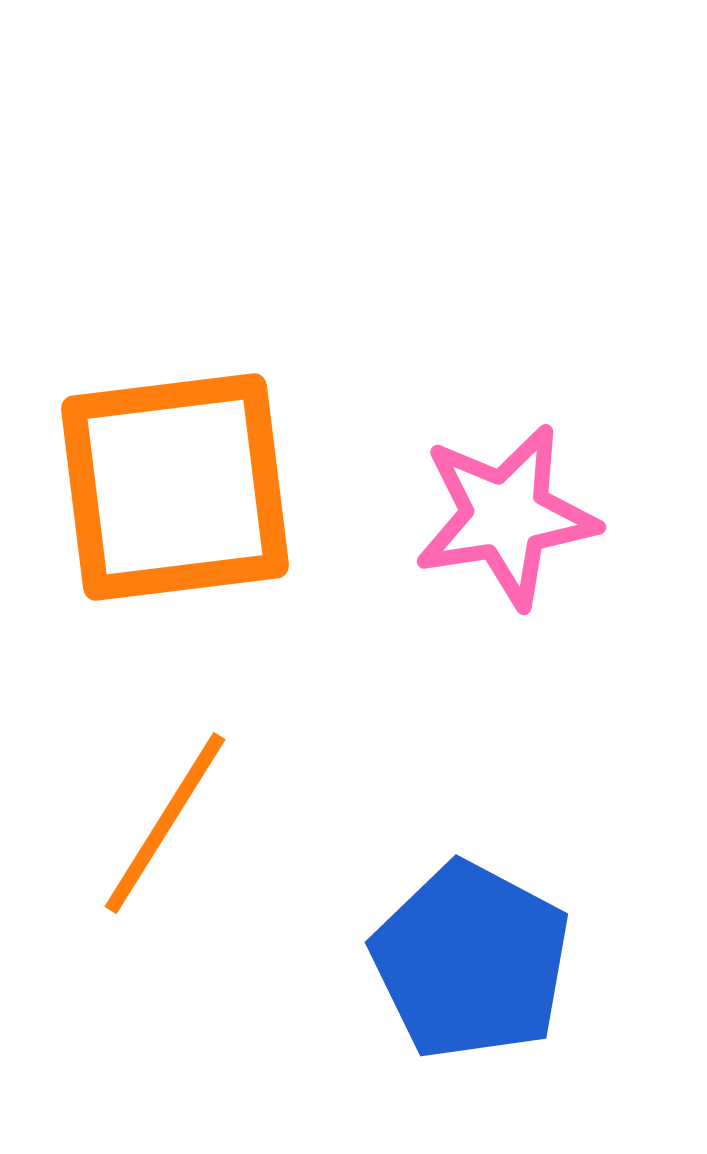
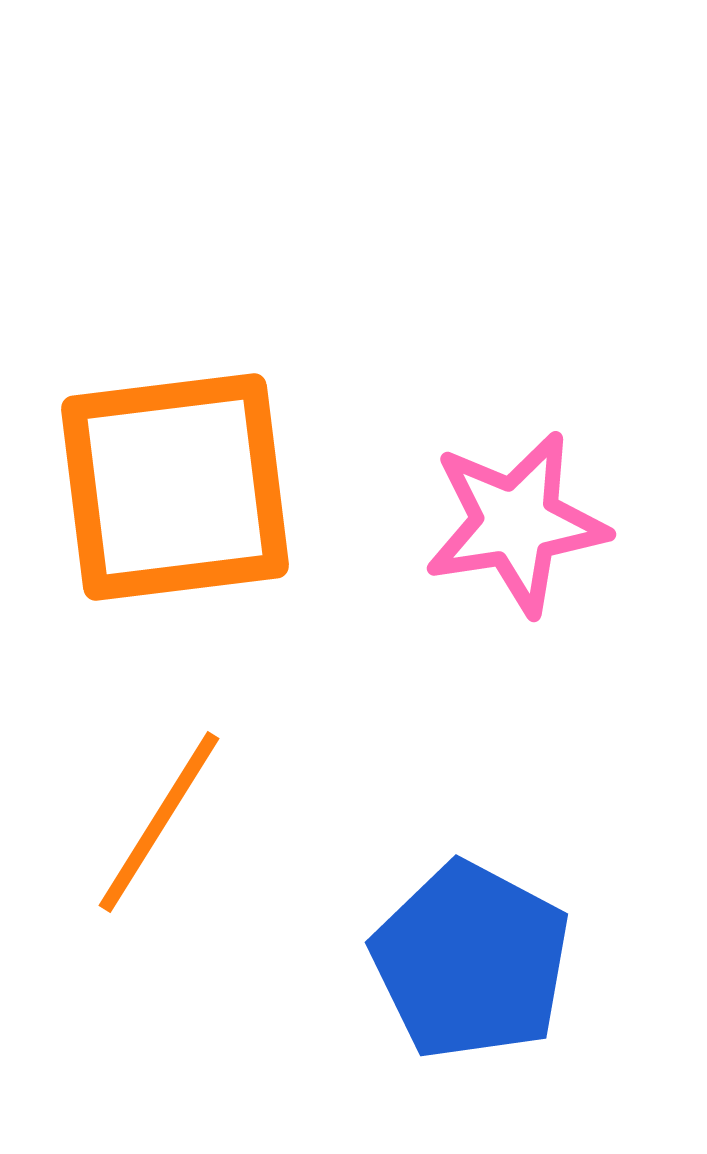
pink star: moved 10 px right, 7 px down
orange line: moved 6 px left, 1 px up
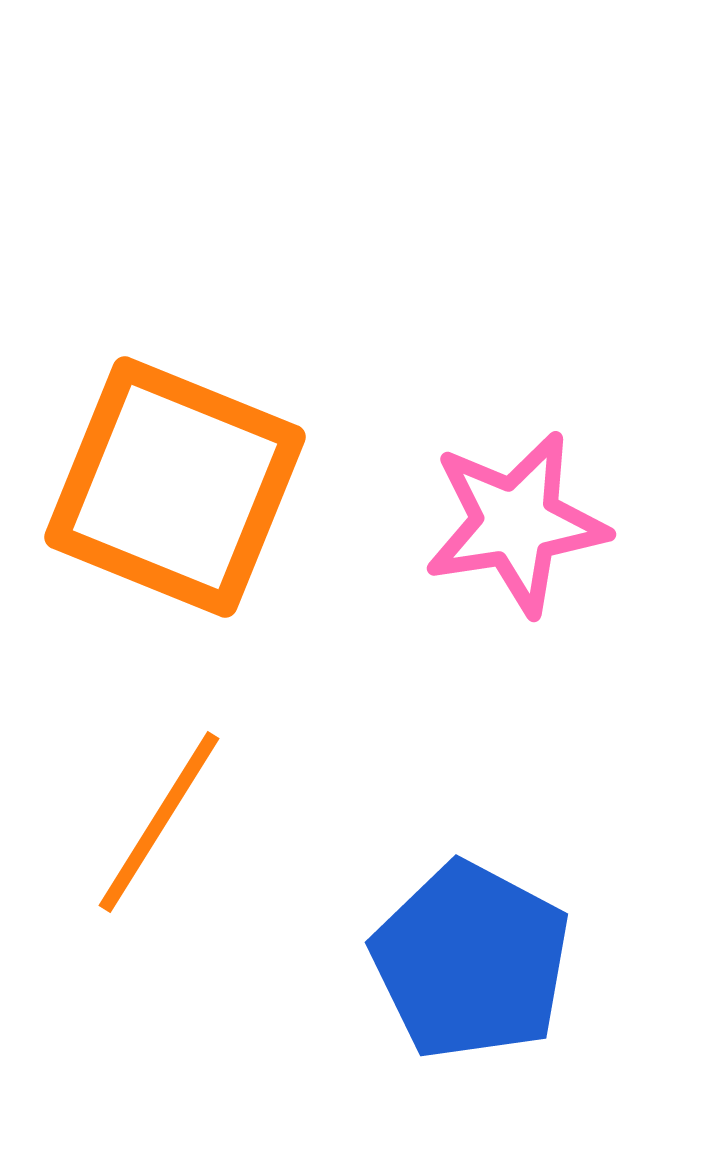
orange square: rotated 29 degrees clockwise
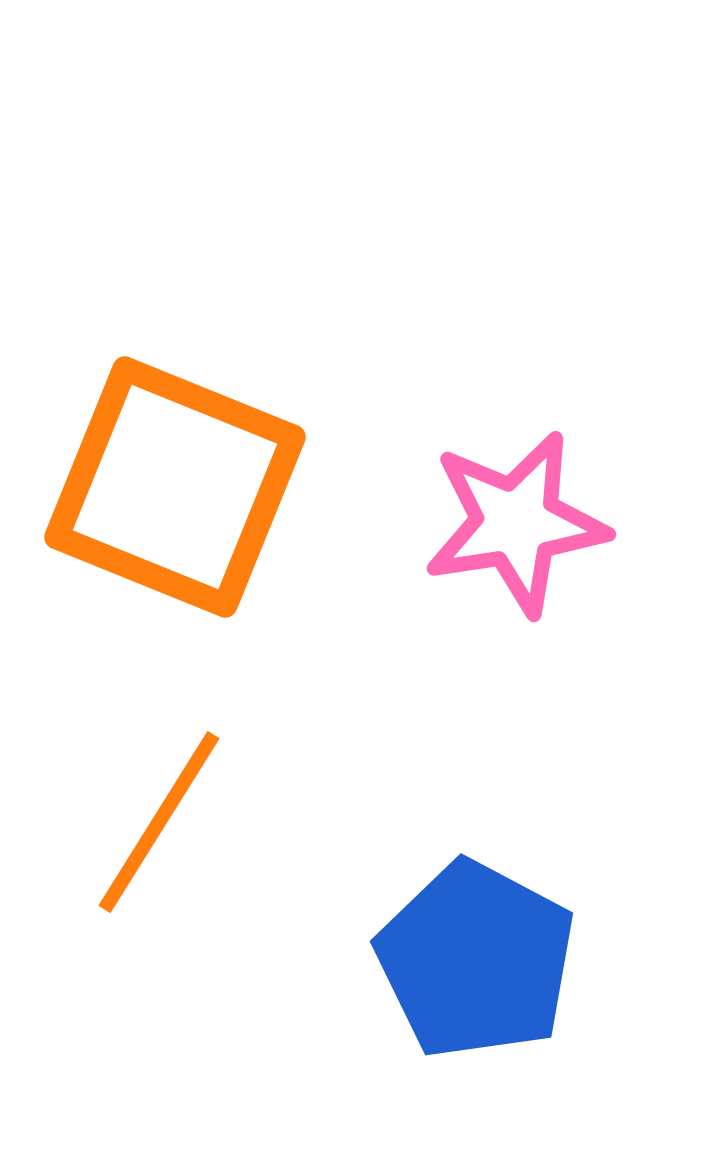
blue pentagon: moved 5 px right, 1 px up
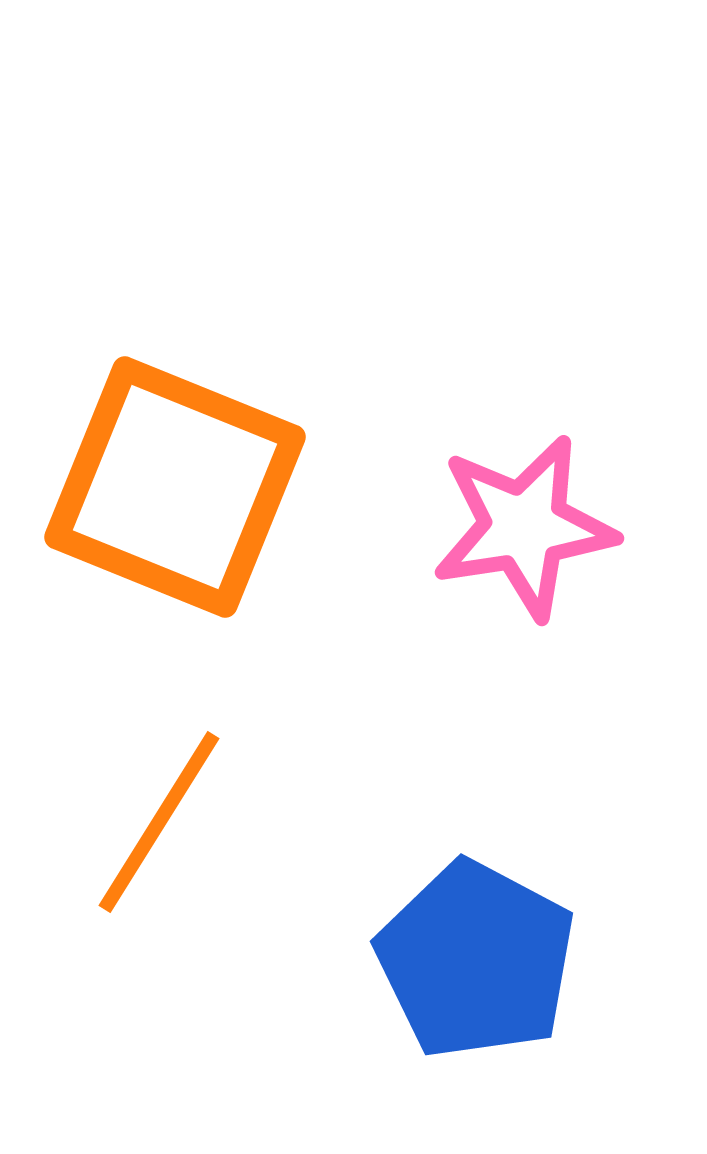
pink star: moved 8 px right, 4 px down
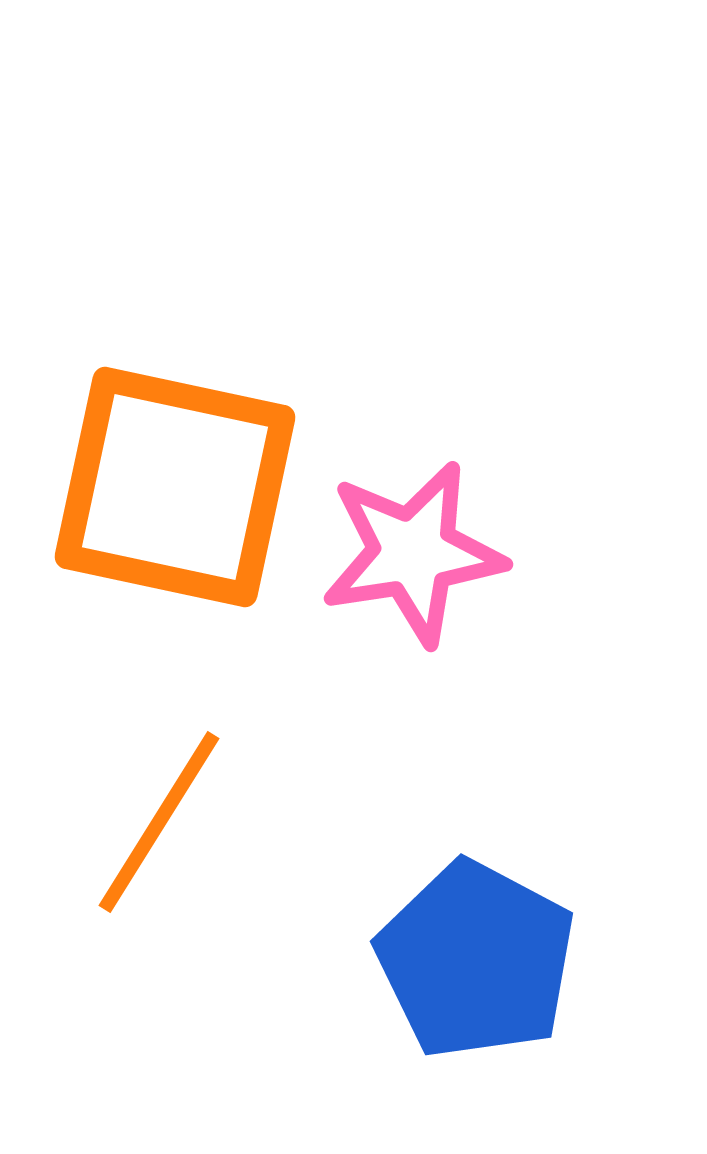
orange square: rotated 10 degrees counterclockwise
pink star: moved 111 px left, 26 px down
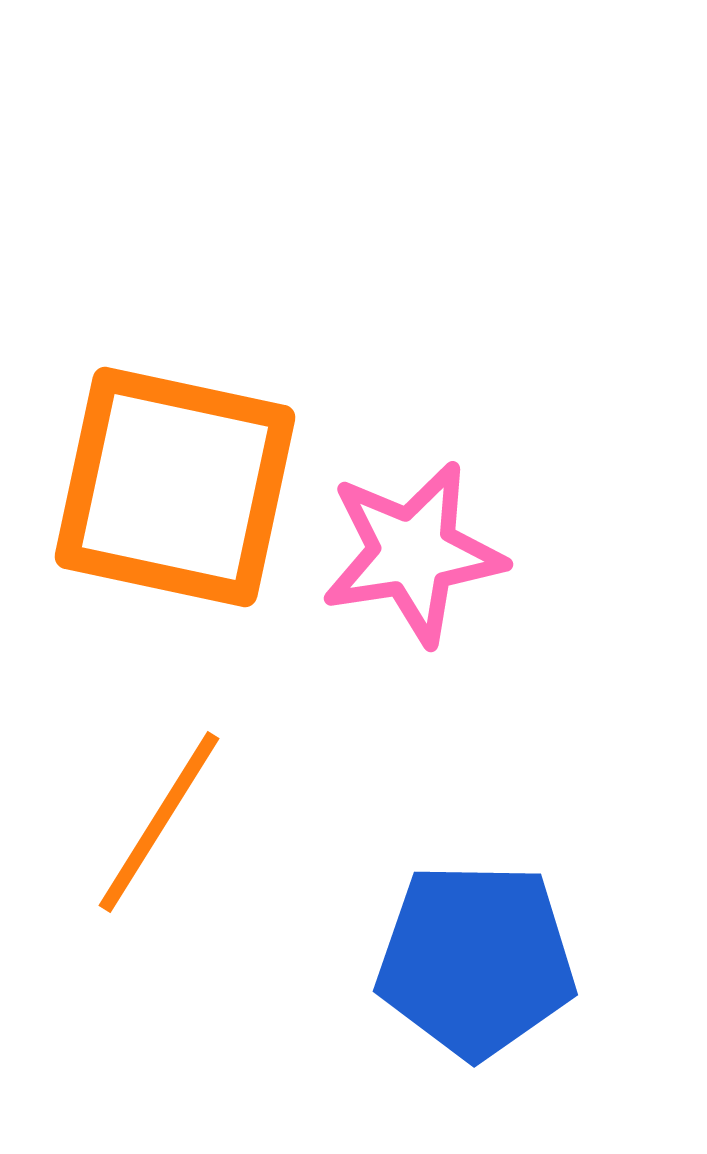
blue pentagon: rotated 27 degrees counterclockwise
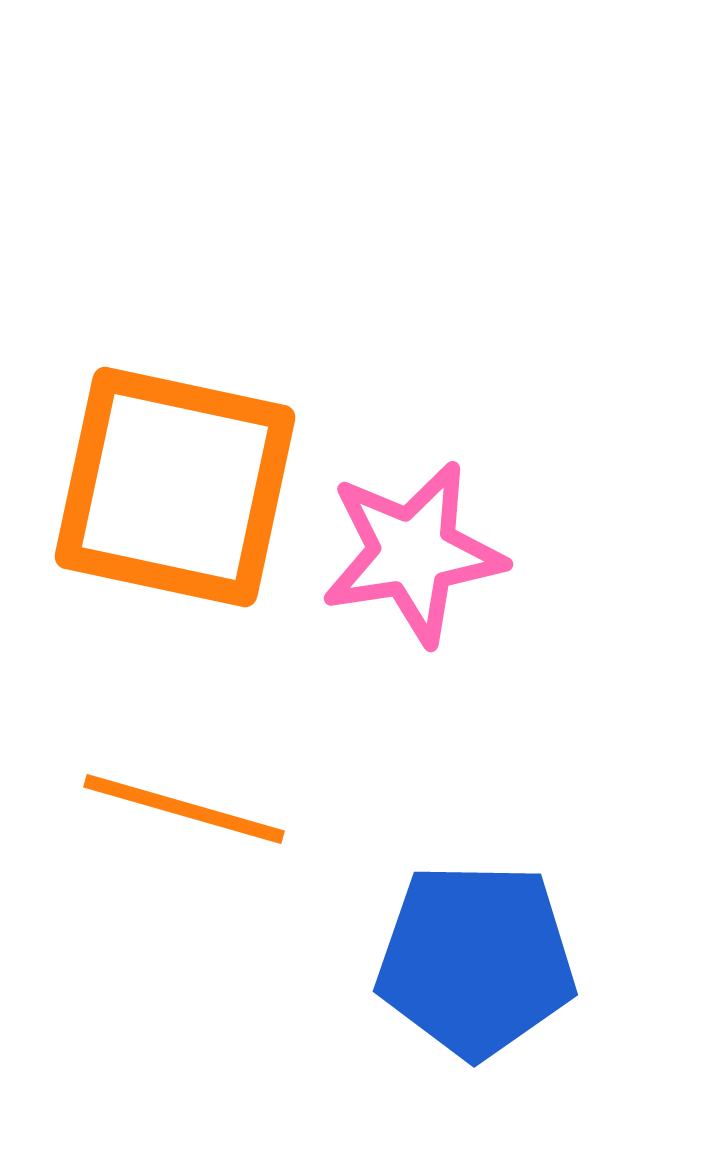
orange line: moved 25 px right, 13 px up; rotated 74 degrees clockwise
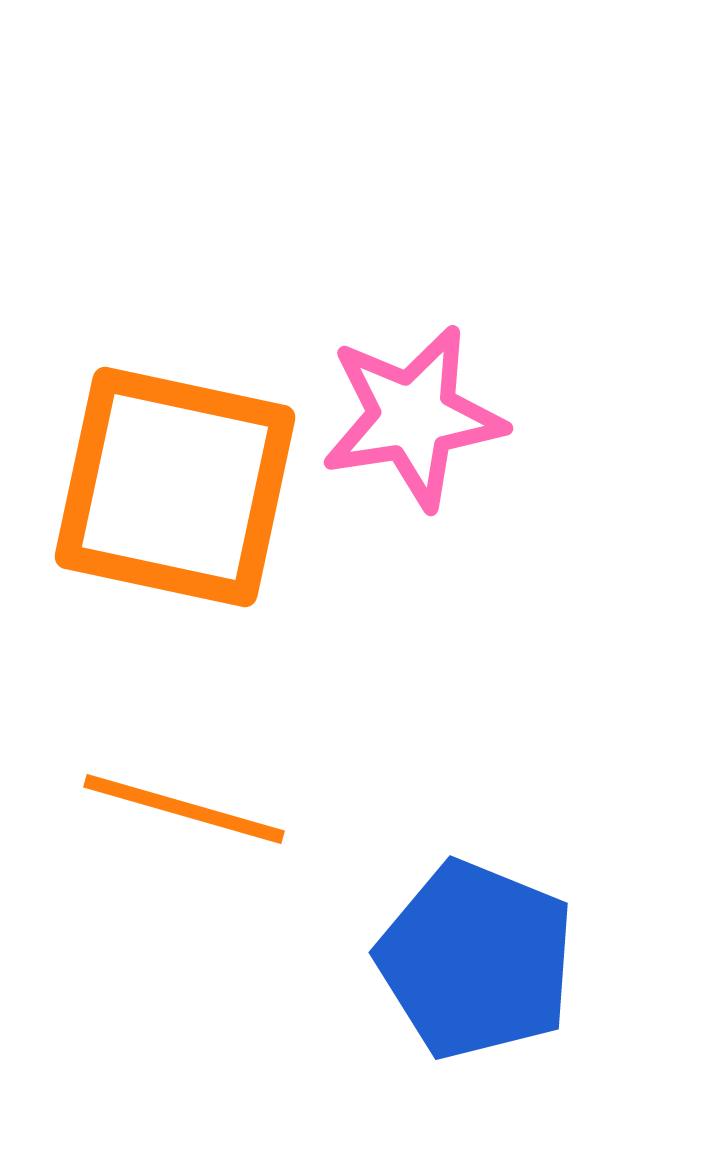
pink star: moved 136 px up
blue pentagon: rotated 21 degrees clockwise
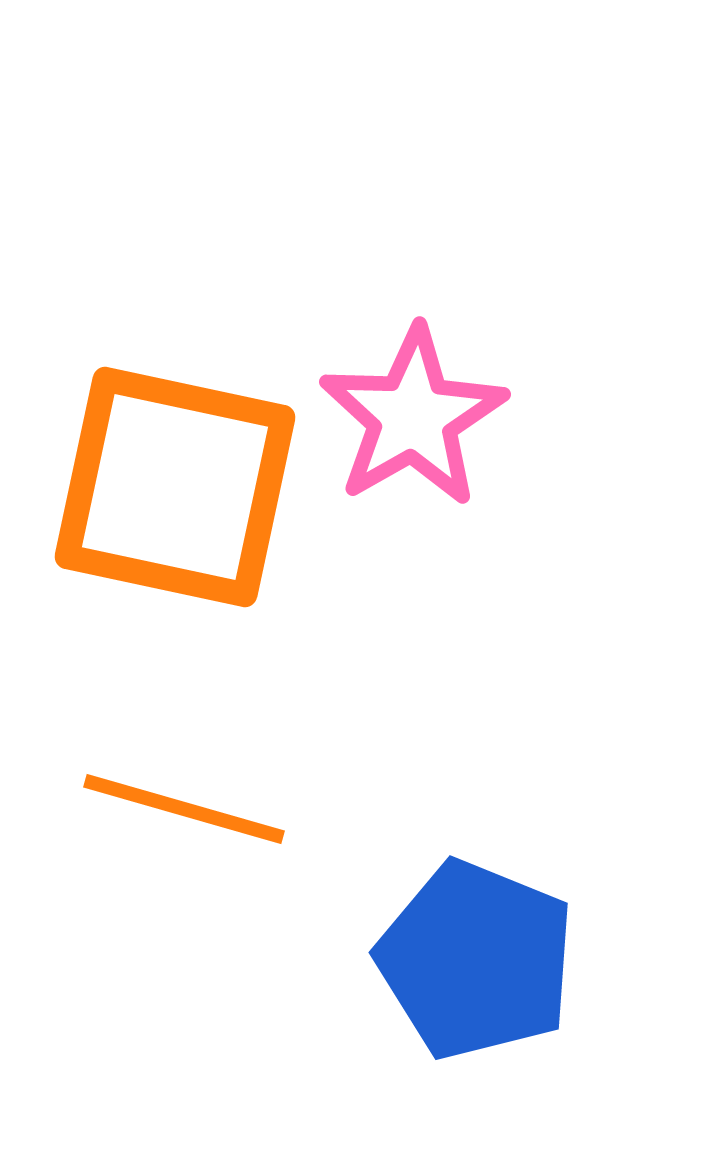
pink star: rotated 21 degrees counterclockwise
